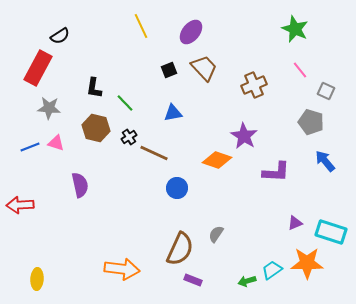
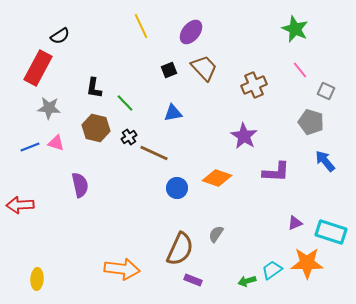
orange diamond: moved 18 px down
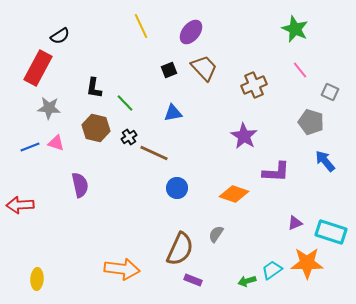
gray square: moved 4 px right, 1 px down
orange diamond: moved 17 px right, 16 px down
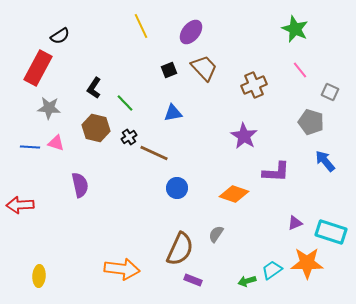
black L-shape: rotated 25 degrees clockwise
blue line: rotated 24 degrees clockwise
yellow ellipse: moved 2 px right, 3 px up
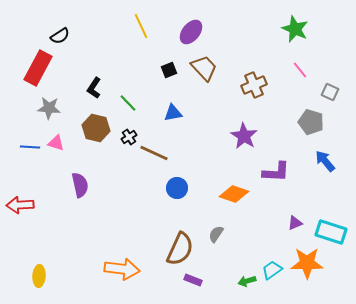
green line: moved 3 px right
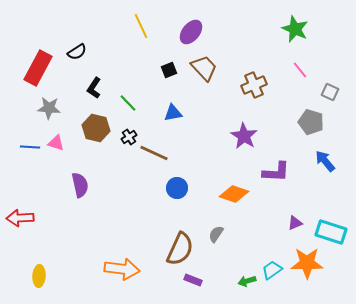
black semicircle: moved 17 px right, 16 px down
red arrow: moved 13 px down
